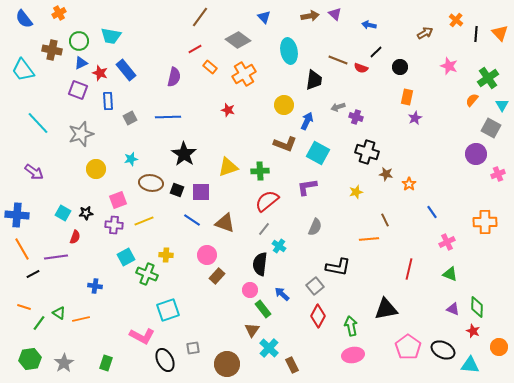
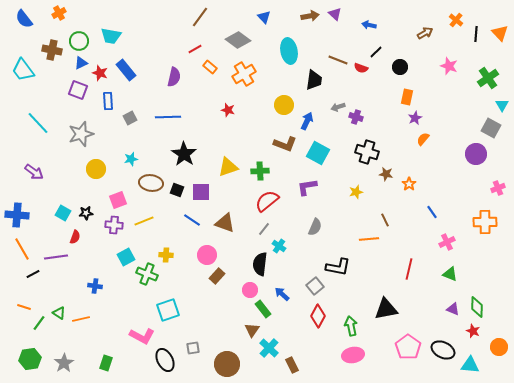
orange semicircle at (472, 100): moved 49 px left, 39 px down
pink cross at (498, 174): moved 14 px down
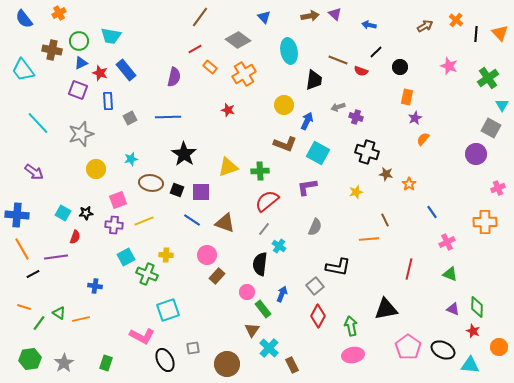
brown arrow at (425, 33): moved 7 px up
red semicircle at (361, 68): moved 3 px down
pink circle at (250, 290): moved 3 px left, 2 px down
blue arrow at (282, 294): rotated 70 degrees clockwise
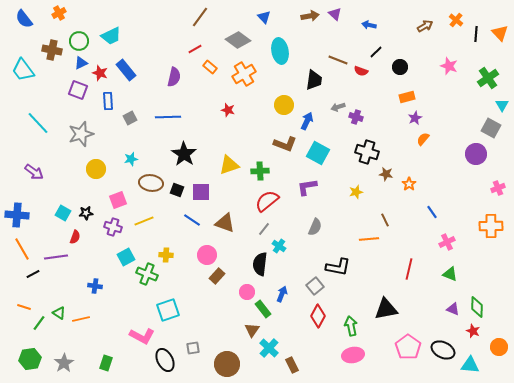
cyan trapezoid at (111, 36): rotated 35 degrees counterclockwise
cyan ellipse at (289, 51): moved 9 px left
orange rectangle at (407, 97): rotated 63 degrees clockwise
yellow triangle at (228, 167): moved 1 px right, 2 px up
orange cross at (485, 222): moved 6 px right, 4 px down
purple cross at (114, 225): moved 1 px left, 2 px down; rotated 12 degrees clockwise
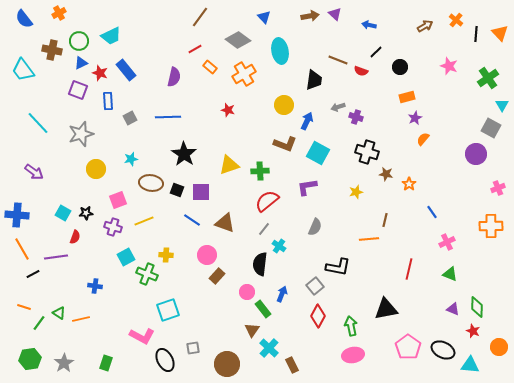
brown line at (385, 220): rotated 40 degrees clockwise
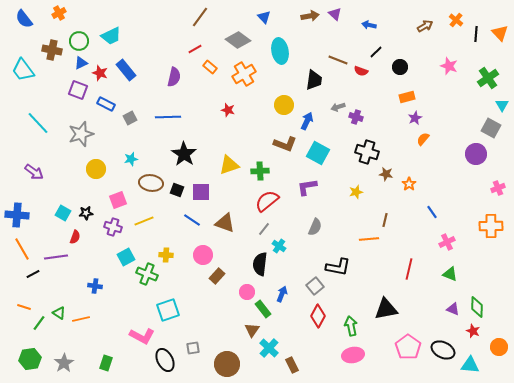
blue rectangle at (108, 101): moved 2 px left, 3 px down; rotated 60 degrees counterclockwise
pink circle at (207, 255): moved 4 px left
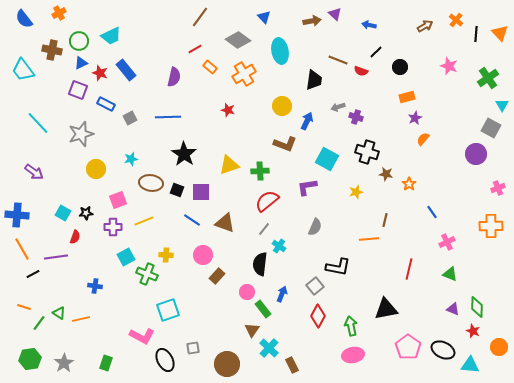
brown arrow at (310, 16): moved 2 px right, 5 px down
yellow circle at (284, 105): moved 2 px left, 1 px down
cyan square at (318, 153): moved 9 px right, 6 px down
purple cross at (113, 227): rotated 18 degrees counterclockwise
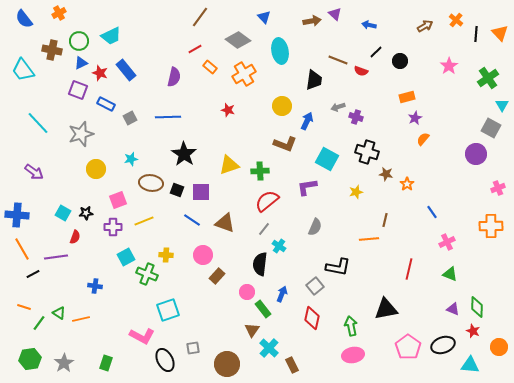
pink star at (449, 66): rotated 18 degrees clockwise
black circle at (400, 67): moved 6 px up
orange star at (409, 184): moved 2 px left
red diamond at (318, 316): moved 6 px left, 2 px down; rotated 15 degrees counterclockwise
black ellipse at (443, 350): moved 5 px up; rotated 45 degrees counterclockwise
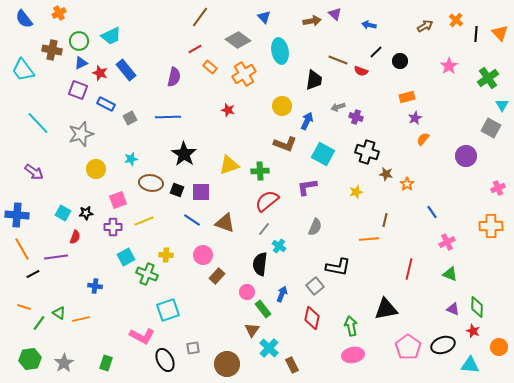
purple circle at (476, 154): moved 10 px left, 2 px down
cyan square at (327, 159): moved 4 px left, 5 px up
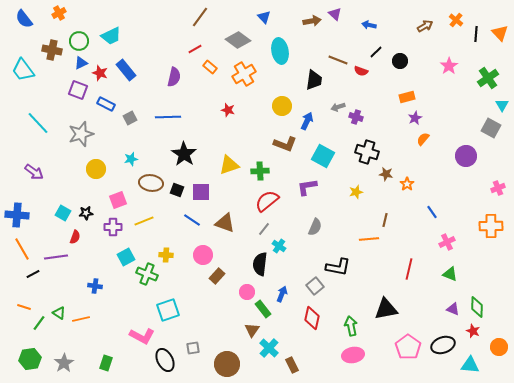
cyan square at (323, 154): moved 2 px down
